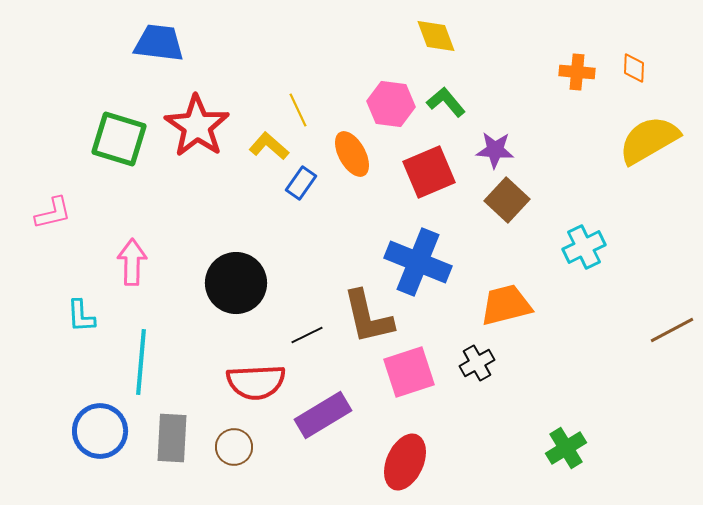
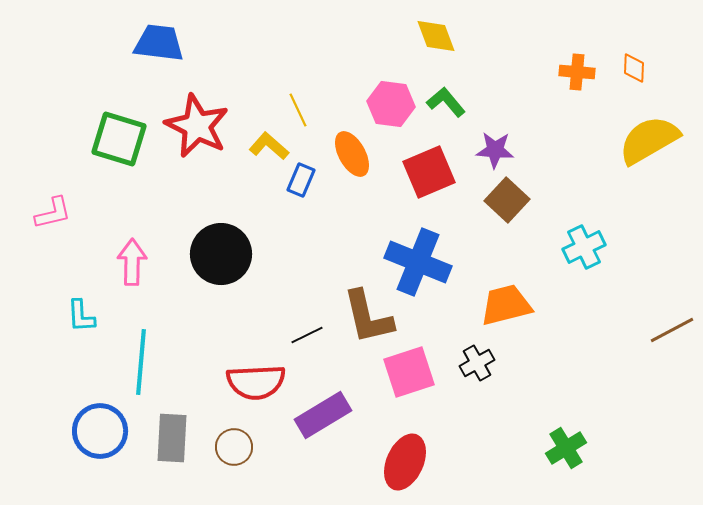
red star: rotated 8 degrees counterclockwise
blue rectangle: moved 3 px up; rotated 12 degrees counterclockwise
black circle: moved 15 px left, 29 px up
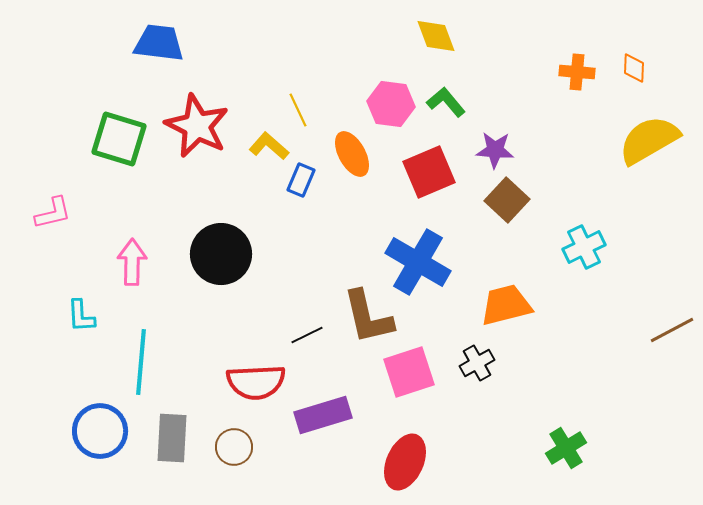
blue cross: rotated 8 degrees clockwise
purple rectangle: rotated 14 degrees clockwise
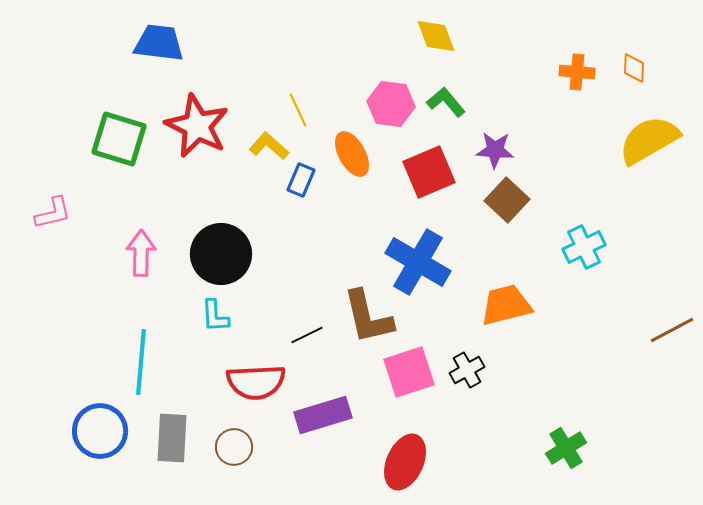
pink arrow: moved 9 px right, 9 px up
cyan L-shape: moved 134 px right
black cross: moved 10 px left, 7 px down
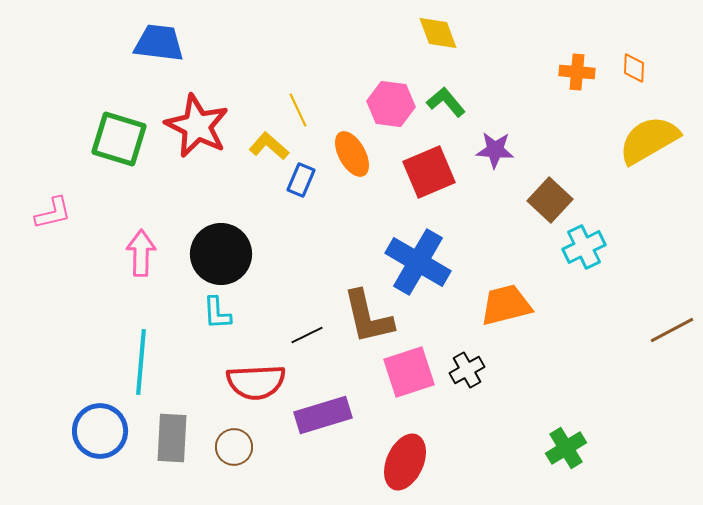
yellow diamond: moved 2 px right, 3 px up
brown square: moved 43 px right
cyan L-shape: moved 2 px right, 3 px up
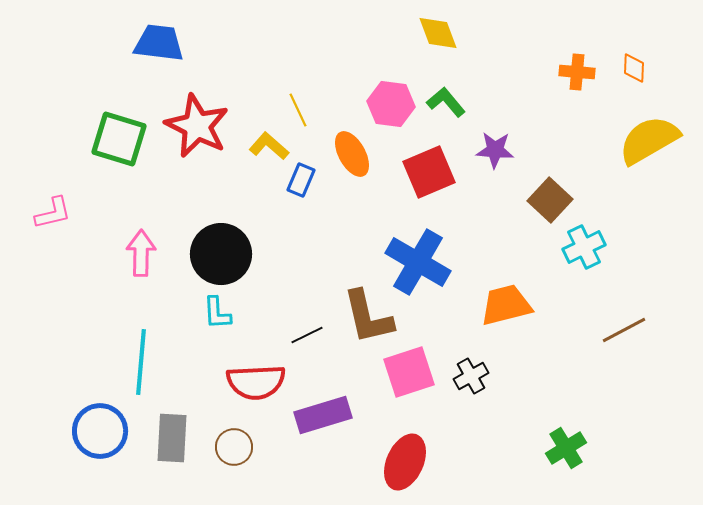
brown line: moved 48 px left
black cross: moved 4 px right, 6 px down
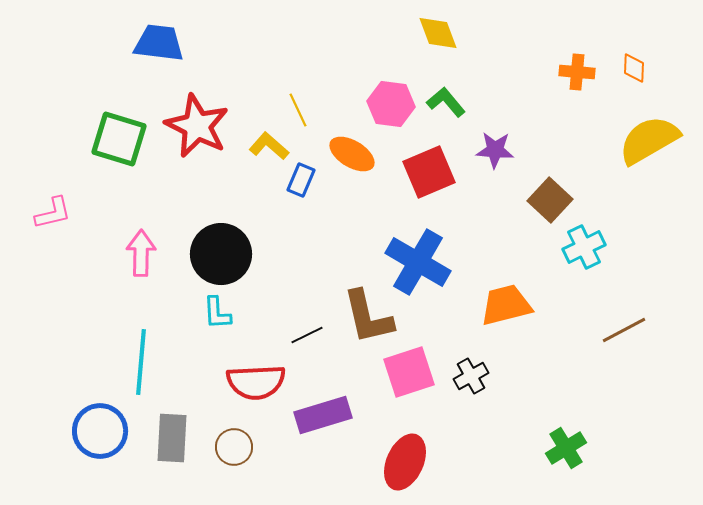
orange ellipse: rotated 30 degrees counterclockwise
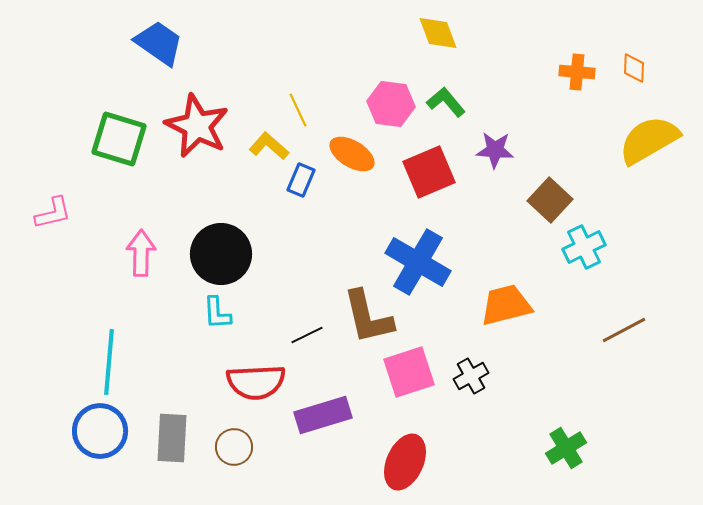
blue trapezoid: rotated 28 degrees clockwise
cyan line: moved 32 px left
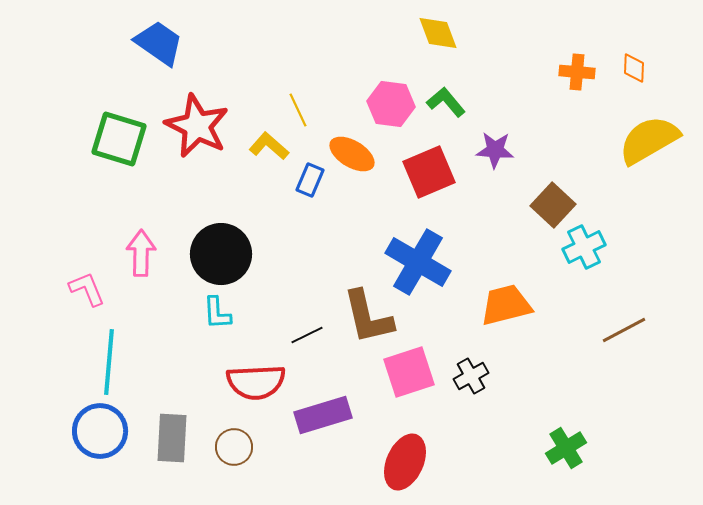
blue rectangle: moved 9 px right
brown square: moved 3 px right, 5 px down
pink L-shape: moved 34 px right, 76 px down; rotated 99 degrees counterclockwise
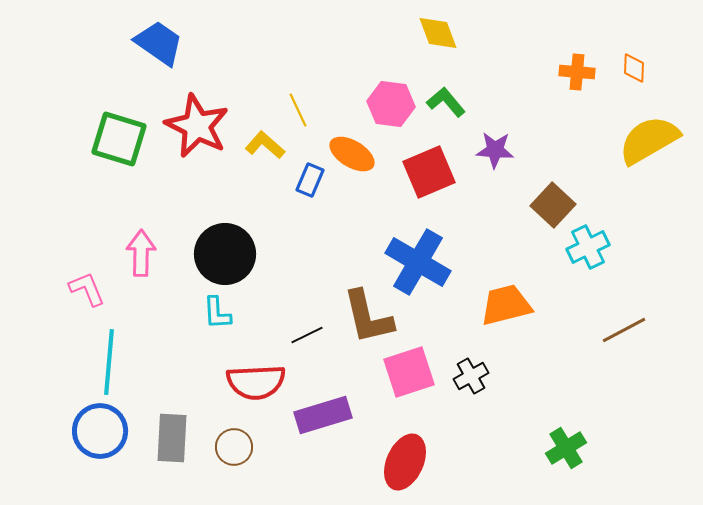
yellow L-shape: moved 4 px left, 1 px up
cyan cross: moved 4 px right
black circle: moved 4 px right
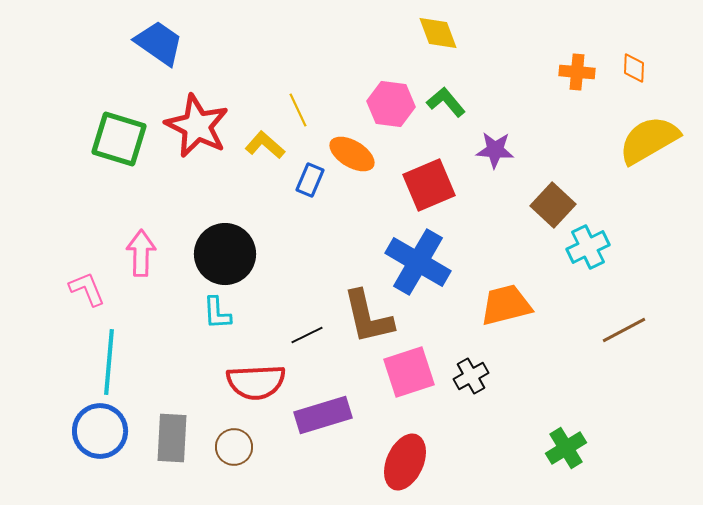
red square: moved 13 px down
